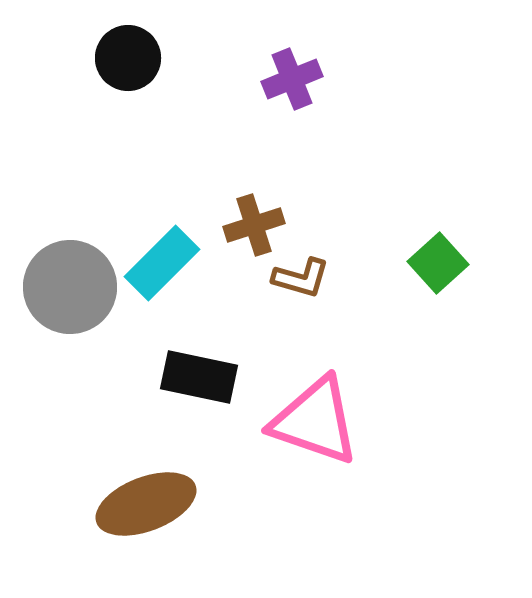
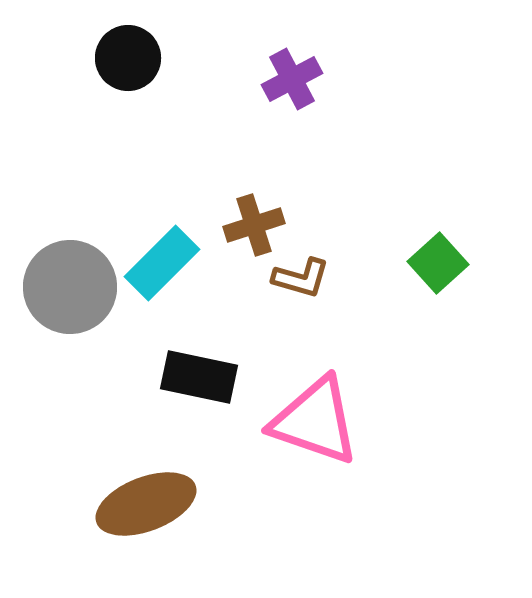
purple cross: rotated 6 degrees counterclockwise
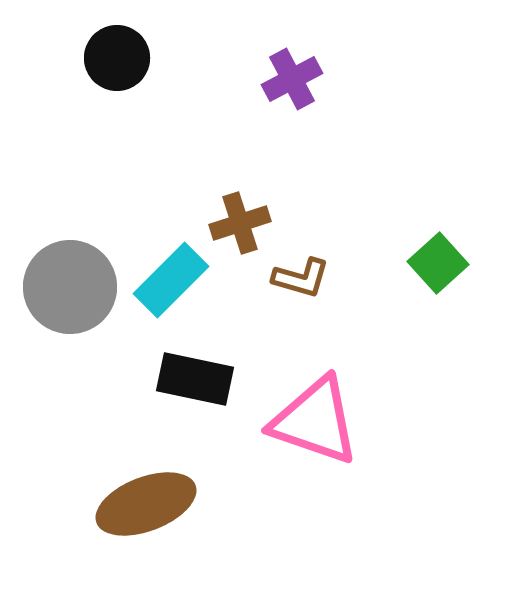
black circle: moved 11 px left
brown cross: moved 14 px left, 2 px up
cyan rectangle: moved 9 px right, 17 px down
black rectangle: moved 4 px left, 2 px down
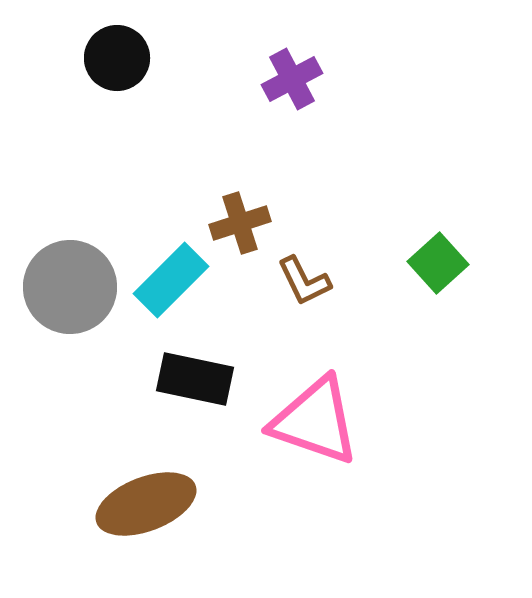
brown L-shape: moved 3 px right, 3 px down; rotated 48 degrees clockwise
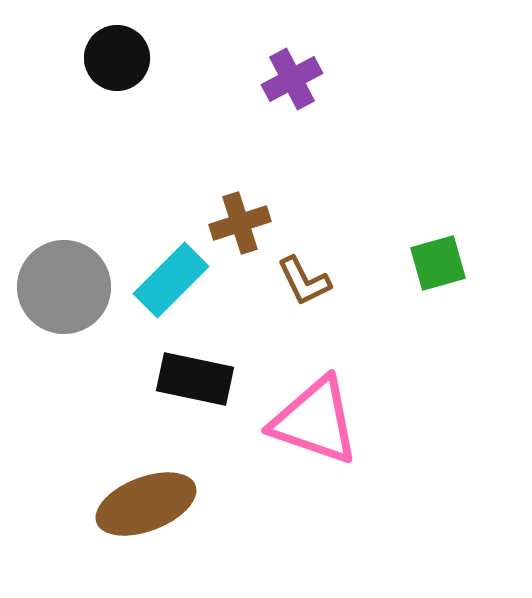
green square: rotated 26 degrees clockwise
gray circle: moved 6 px left
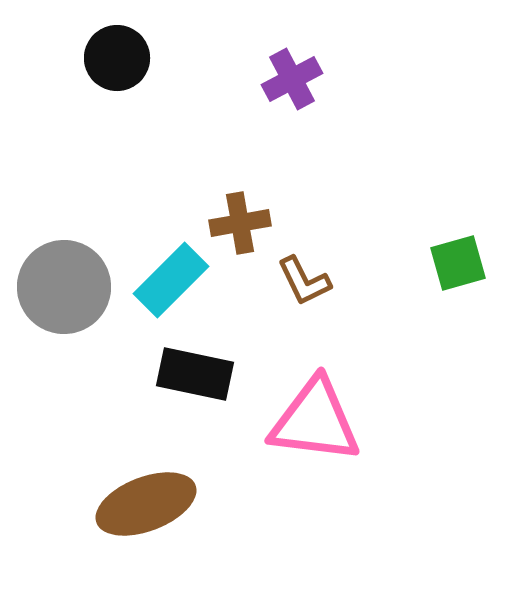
brown cross: rotated 8 degrees clockwise
green square: moved 20 px right
black rectangle: moved 5 px up
pink triangle: rotated 12 degrees counterclockwise
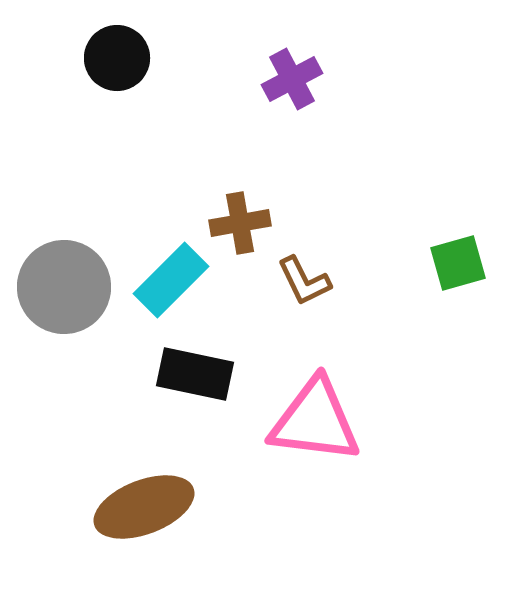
brown ellipse: moved 2 px left, 3 px down
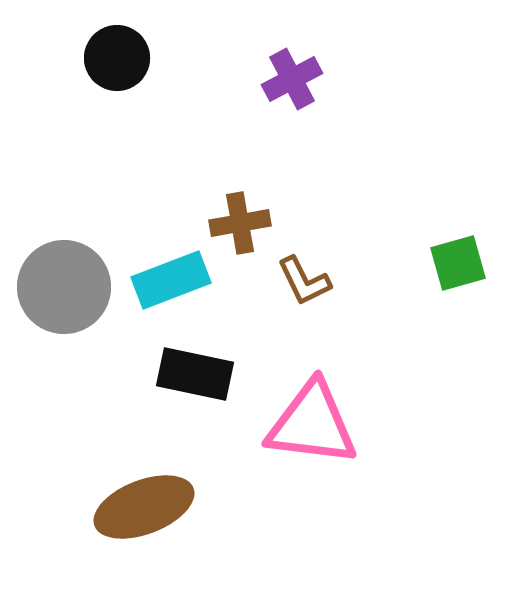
cyan rectangle: rotated 24 degrees clockwise
pink triangle: moved 3 px left, 3 px down
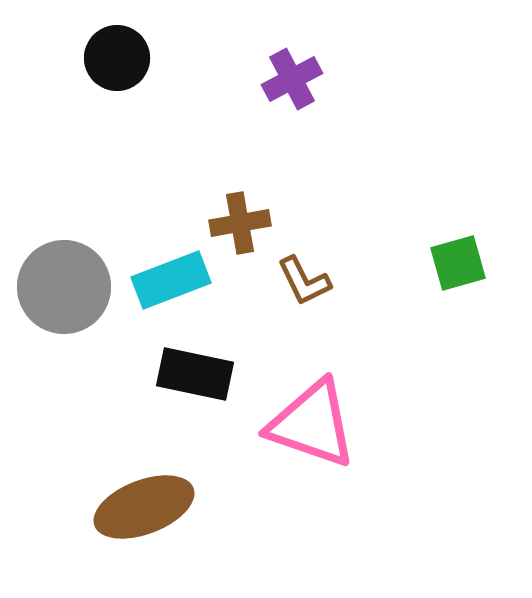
pink triangle: rotated 12 degrees clockwise
